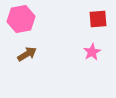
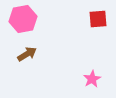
pink hexagon: moved 2 px right
pink star: moved 27 px down
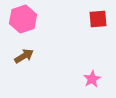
pink hexagon: rotated 8 degrees counterclockwise
brown arrow: moved 3 px left, 2 px down
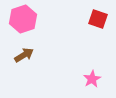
red square: rotated 24 degrees clockwise
brown arrow: moved 1 px up
